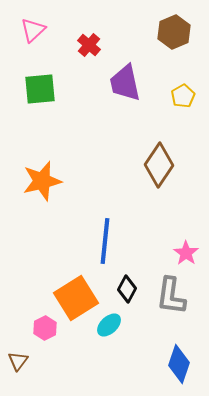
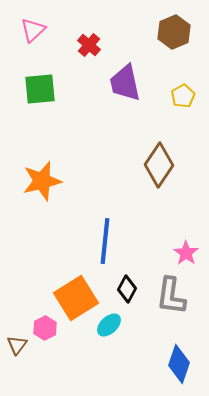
brown triangle: moved 1 px left, 16 px up
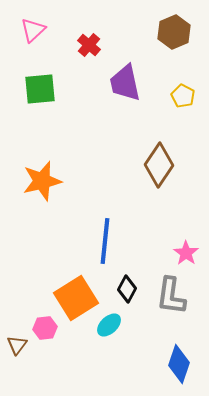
yellow pentagon: rotated 15 degrees counterclockwise
pink hexagon: rotated 20 degrees clockwise
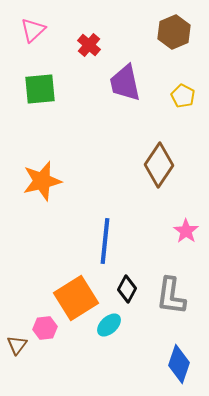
pink star: moved 22 px up
